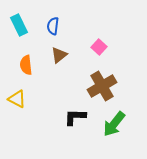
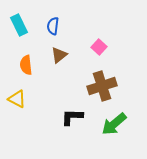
brown cross: rotated 12 degrees clockwise
black L-shape: moved 3 px left
green arrow: rotated 12 degrees clockwise
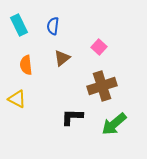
brown triangle: moved 3 px right, 3 px down
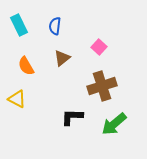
blue semicircle: moved 2 px right
orange semicircle: moved 1 px down; rotated 24 degrees counterclockwise
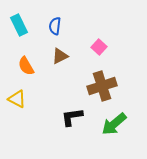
brown triangle: moved 2 px left, 2 px up; rotated 12 degrees clockwise
black L-shape: rotated 10 degrees counterclockwise
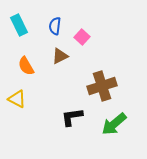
pink square: moved 17 px left, 10 px up
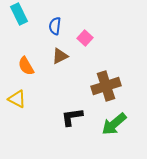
cyan rectangle: moved 11 px up
pink square: moved 3 px right, 1 px down
brown cross: moved 4 px right
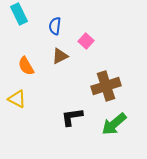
pink square: moved 1 px right, 3 px down
